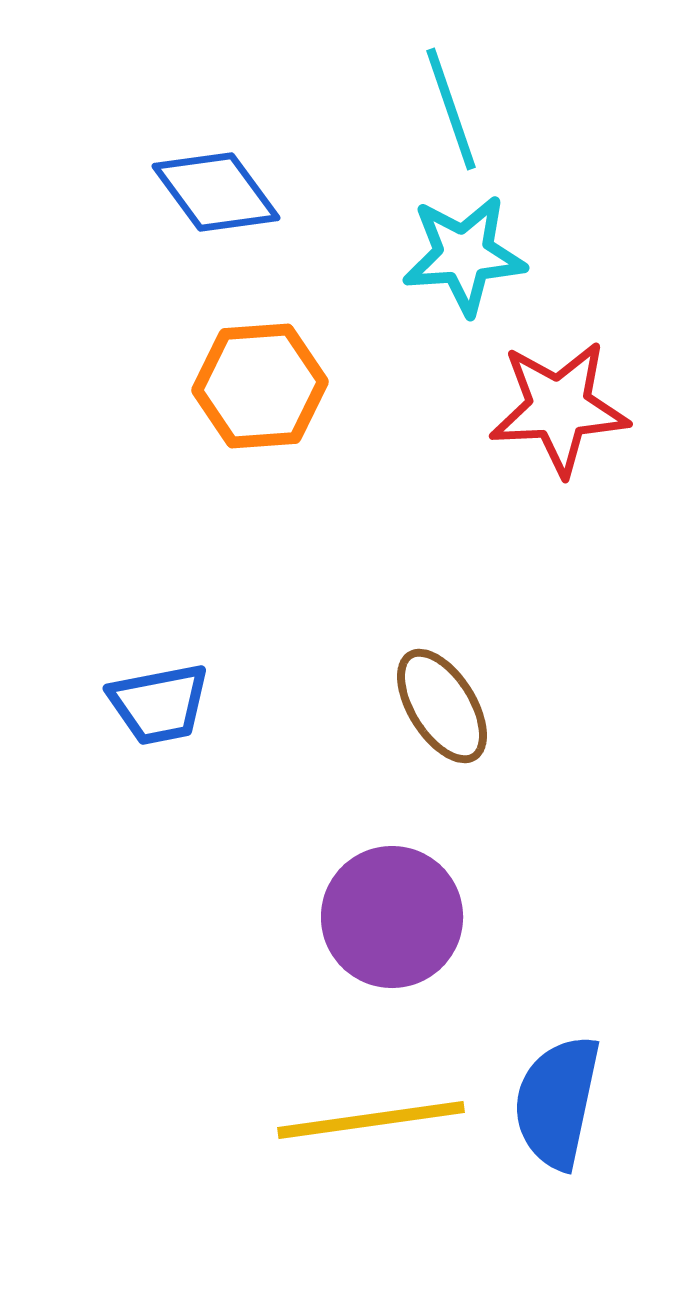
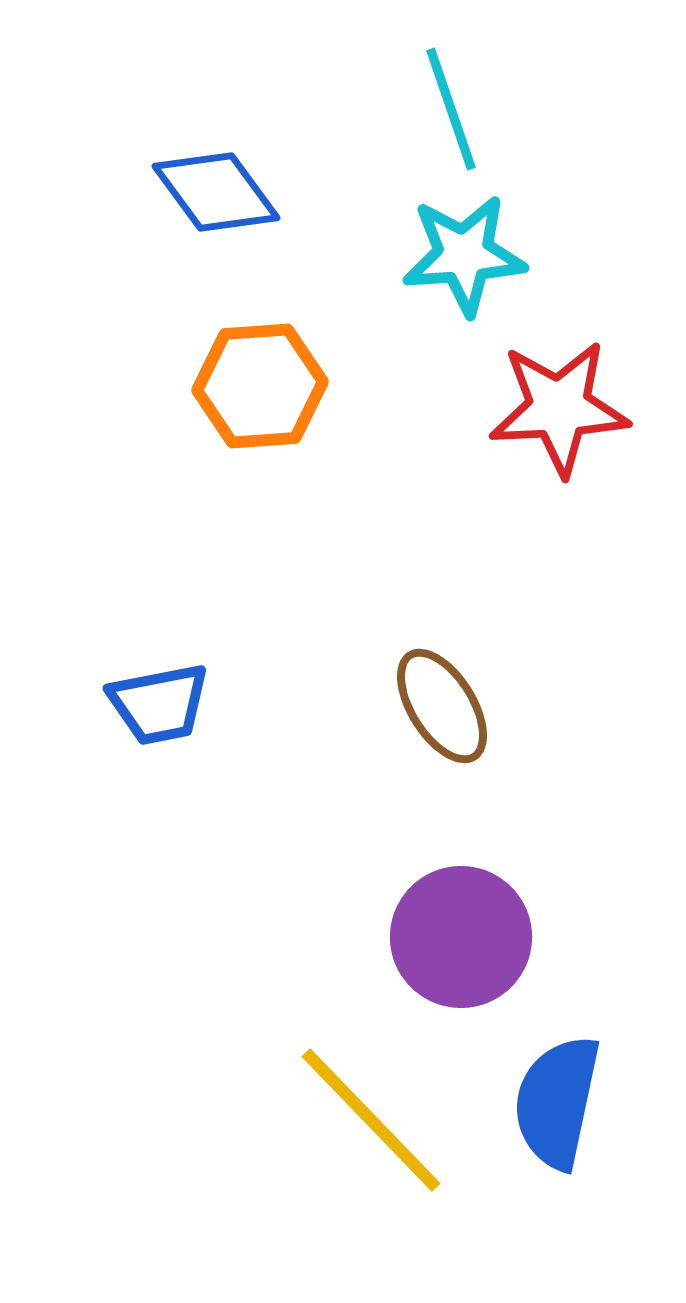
purple circle: moved 69 px right, 20 px down
yellow line: rotated 54 degrees clockwise
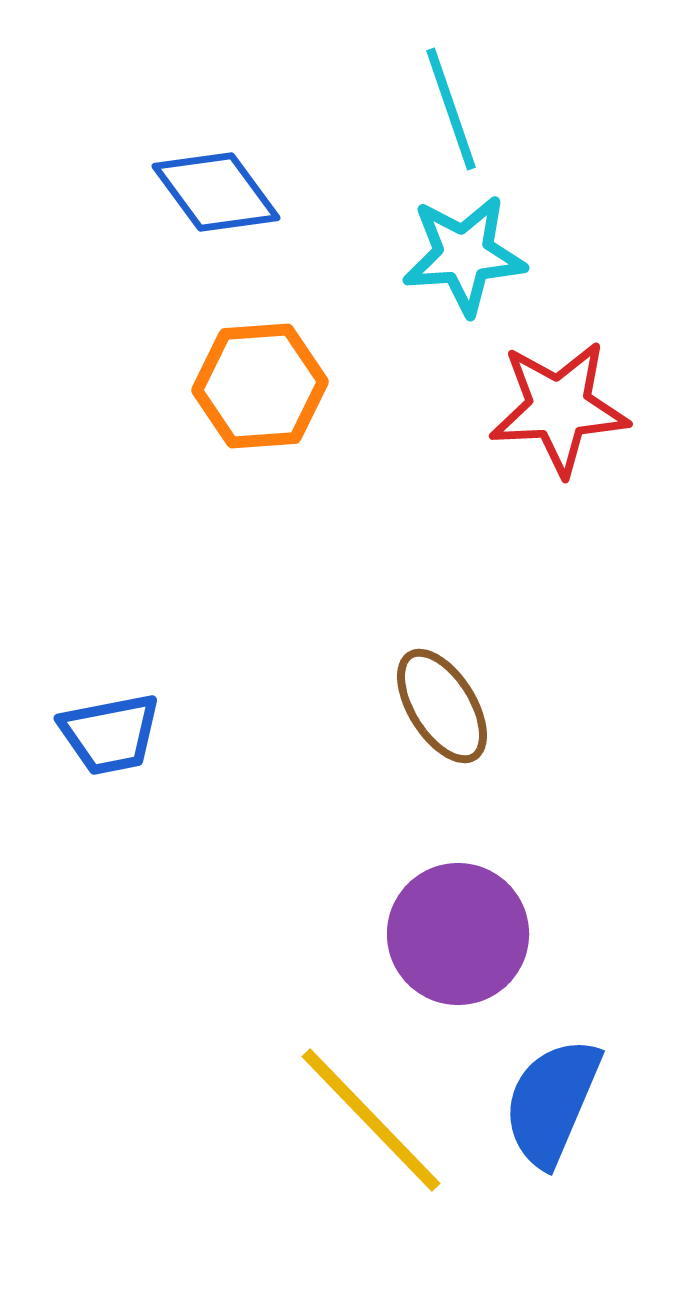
blue trapezoid: moved 49 px left, 30 px down
purple circle: moved 3 px left, 3 px up
blue semicircle: moved 5 px left; rotated 11 degrees clockwise
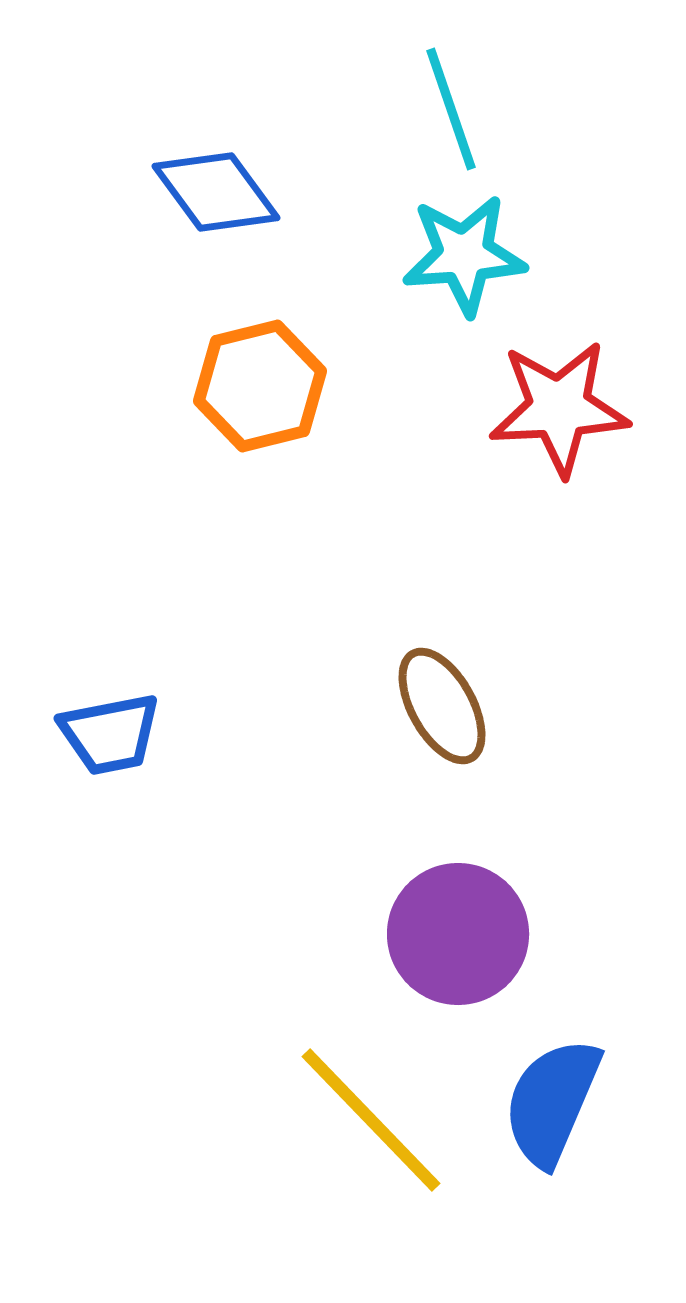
orange hexagon: rotated 10 degrees counterclockwise
brown ellipse: rotated 3 degrees clockwise
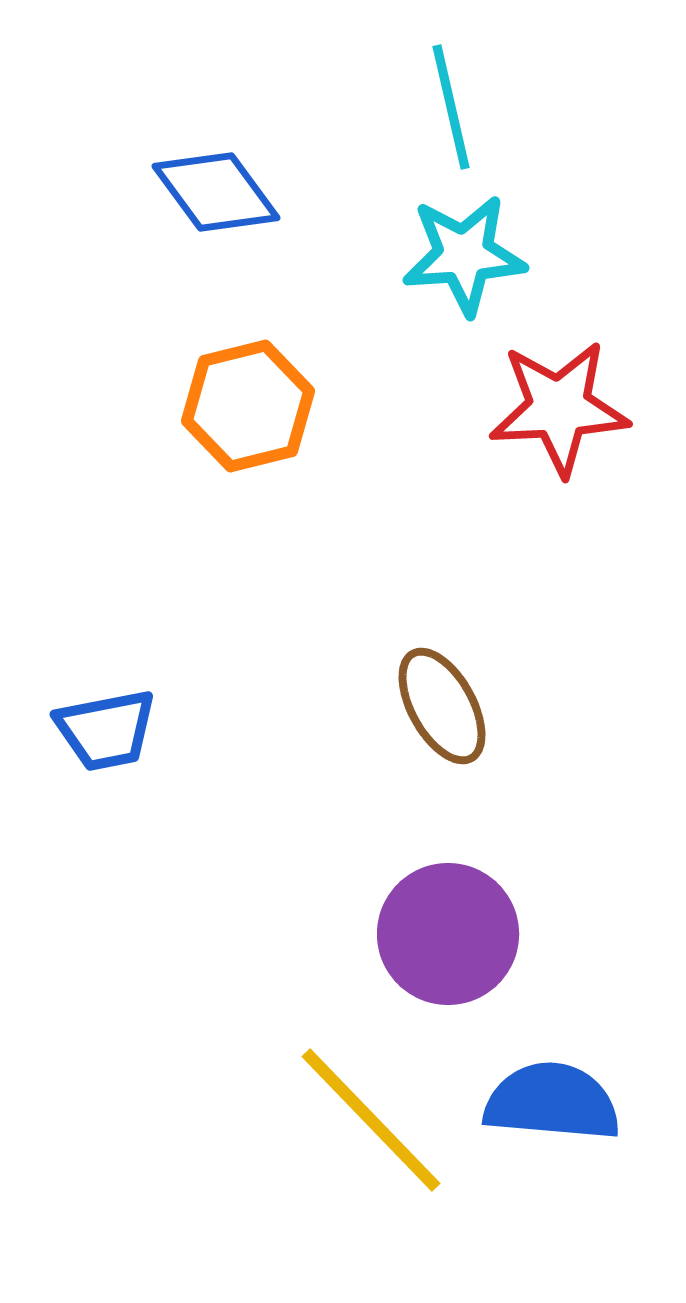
cyan line: moved 2 px up; rotated 6 degrees clockwise
orange hexagon: moved 12 px left, 20 px down
blue trapezoid: moved 4 px left, 4 px up
purple circle: moved 10 px left
blue semicircle: rotated 72 degrees clockwise
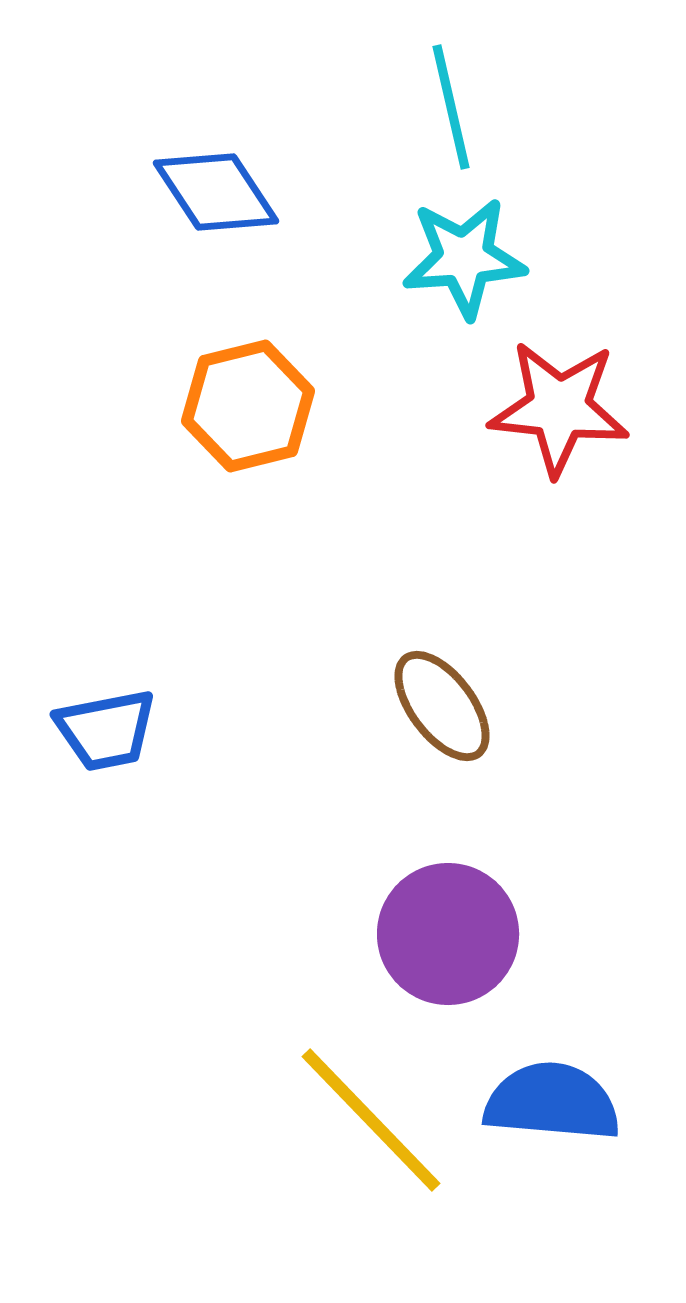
blue diamond: rotated 3 degrees clockwise
cyan star: moved 3 px down
red star: rotated 9 degrees clockwise
brown ellipse: rotated 8 degrees counterclockwise
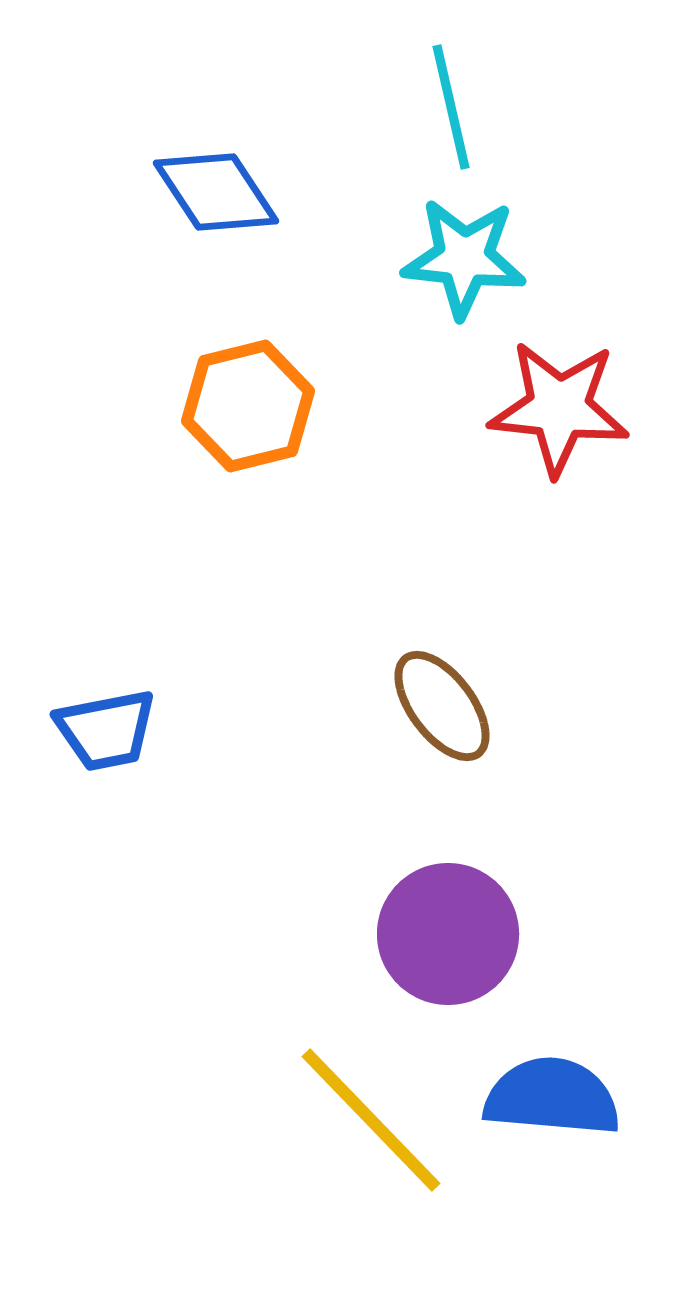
cyan star: rotated 10 degrees clockwise
blue semicircle: moved 5 px up
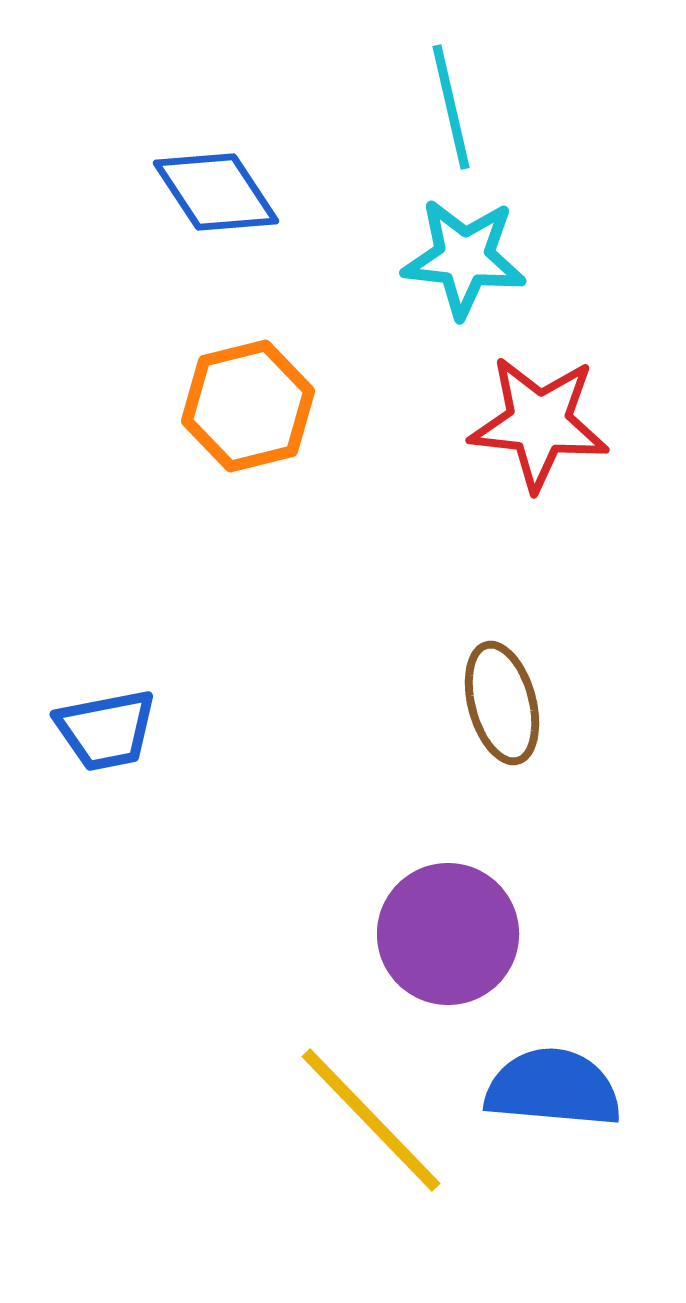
red star: moved 20 px left, 15 px down
brown ellipse: moved 60 px right, 3 px up; rotated 22 degrees clockwise
blue semicircle: moved 1 px right, 9 px up
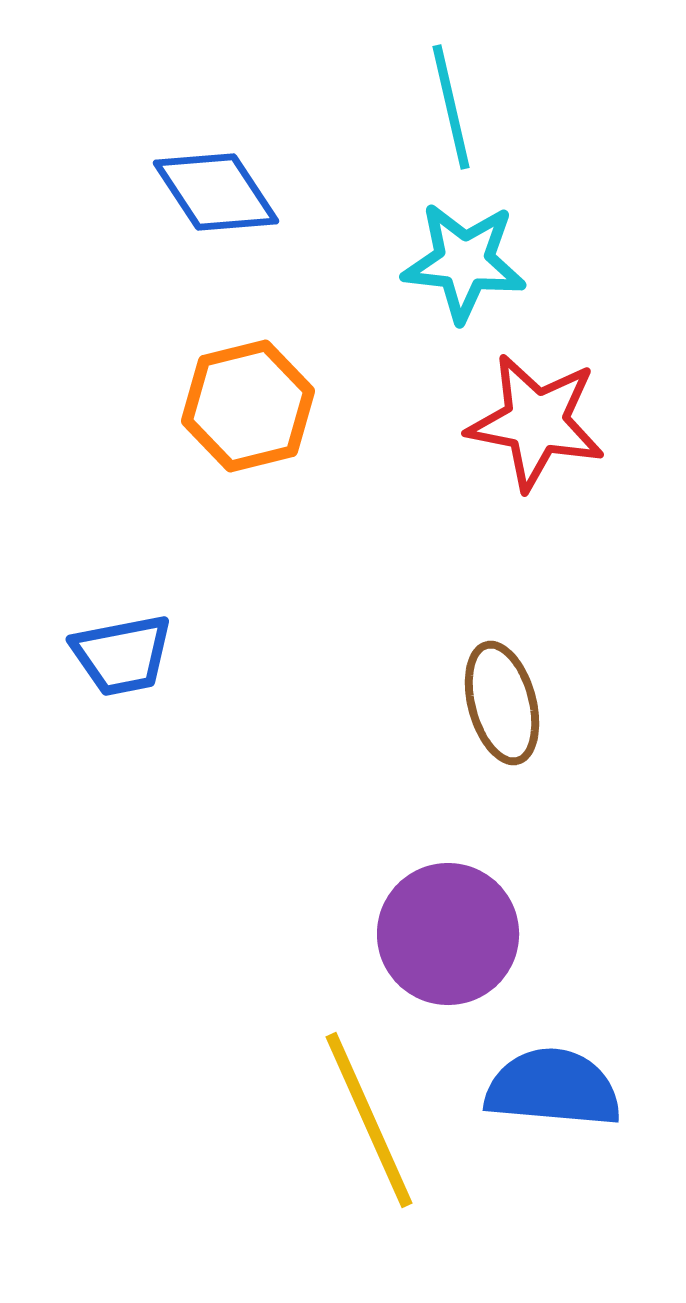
cyan star: moved 4 px down
red star: moved 3 px left, 1 px up; rotated 5 degrees clockwise
blue trapezoid: moved 16 px right, 75 px up
yellow line: moved 2 px left; rotated 20 degrees clockwise
